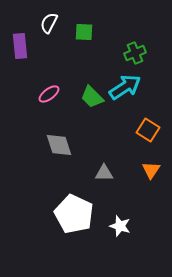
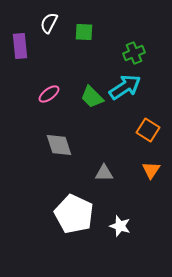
green cross: moved 1 px left
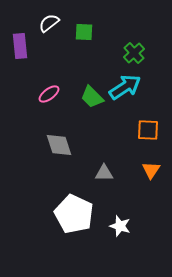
white semicircle: rotated 25 degrees clockwise
green cross: rotated 20 degrees counterclockwise
orange square: rotated 30 degrees counterclockwise
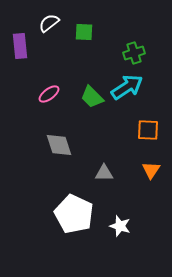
green cross: rotated 25 degrees clockwise
cyan arrow: moved 2 px right
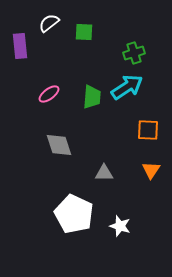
green trapezoid: rotated 130 degrees counterclockwise
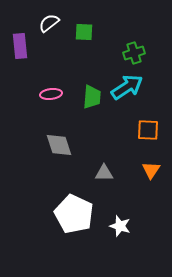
pink ellipse: moved 2 px right; rotated 30 degrees clockwise
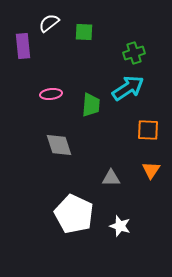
purple rectangle: moved 3 px right
cyan arrow: moved 1 px right, 1 px down
green trapezoid: moved 1 px left, 8 px down
gray triangle: moved 7 px right, 5 px down
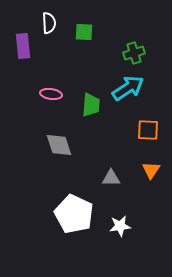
white semicircle: rotated 125 degrees clockwise
pink ellipse: rotated 15 degrees clockwise
white star: rotated 25 degrees counterclockwise
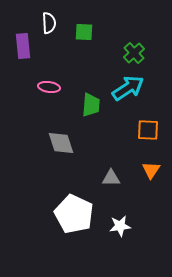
green cross: rotated 25 degrees counterclockwise
pink ellipse: moved 2 px left, 7 px up
gray diamond: moved 2 px right, 2 px up
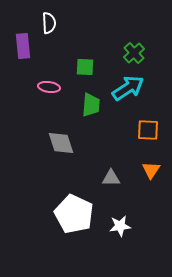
green square: moved 1 px right, 35 px down
